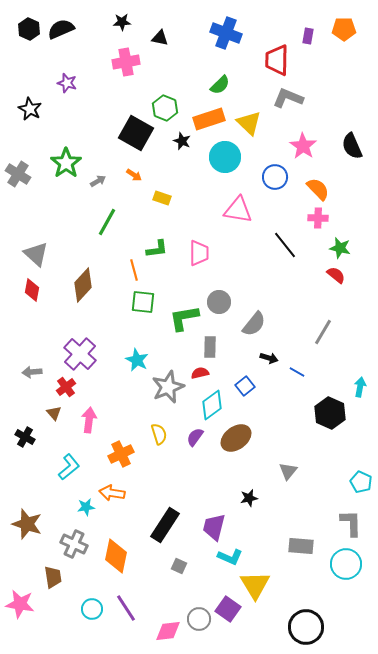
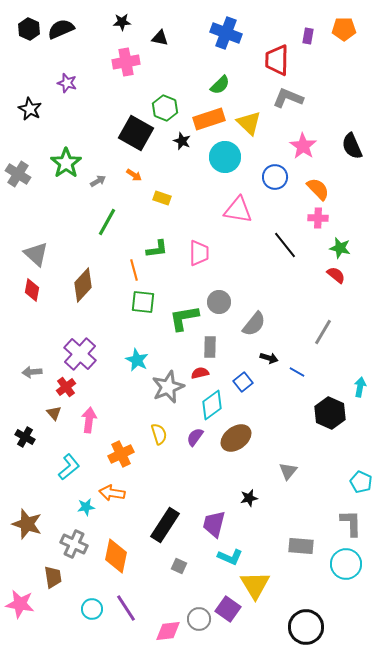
blue square at (245, 386): moved 2 px left, 4 px up
purple trapezoid at (214, 527): moved 3 px up
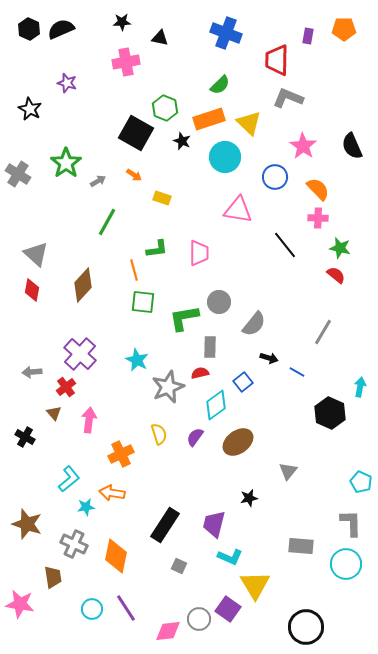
cyan diamond at (212, 405): moved 4 px right
brown ellipse at (236, 438): moved 2 px right, 4 px down
cyan L-shape at (69, 467): moved 12 px down
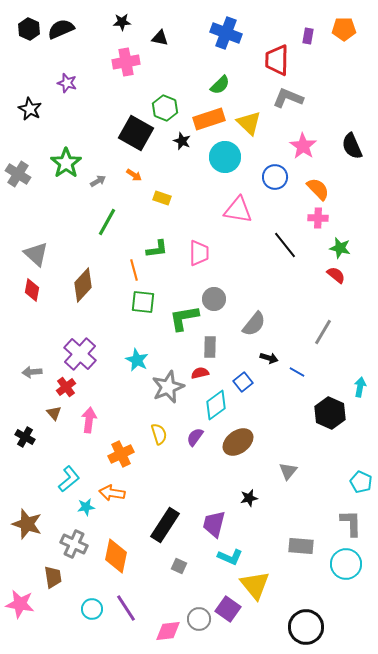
gray circle at (219, 302): moved 5 px left, 3 px up
yellow triangle at (255, 585): rotated 8 degrees counterclockwise
